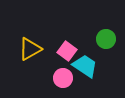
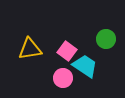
yellow triangle: rotated 20 degrees clockwise
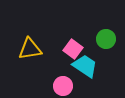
pink square: moved 6 px right, 2 px up
pink circle: moved 8 px down
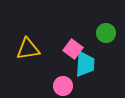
green circle: moved 6 px up
yellow triangle: moved 2 px left
cyan trapezoid: moved 2 px up; rotated 60 degrees clockwise
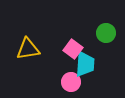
pink circle: moved 8 px right, 4 px up
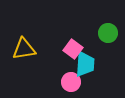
green circle: moved 2 px right
yellow triangle: moved 4 px left
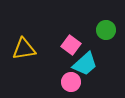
green circle: moved 2 px left, 3 px up
pink square: moved 2 px left, 4 px up
cyan trapezoid: rotated 44 degrees clockwise
